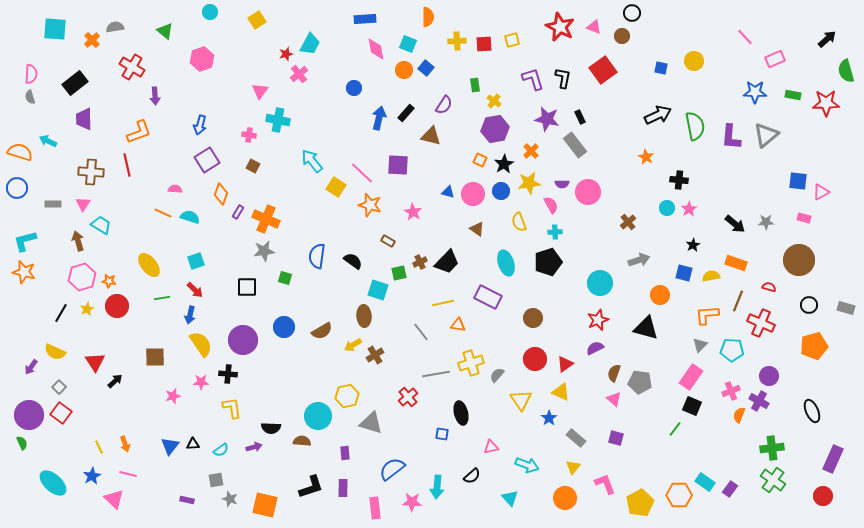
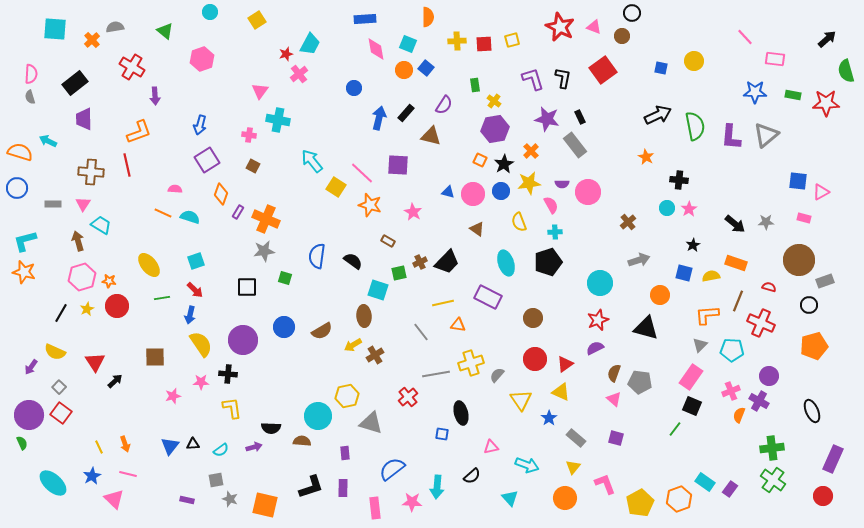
pink rectangle at (775, 59): rotated 30 degrees clockwise
gray rectangle at (846, 308): moved 21 px left, 27 px up; rotated 36 degrees counterclockwise
orange hexagon at (679, 495): moved 4 px down; rotated 20 degrees counterclockwise
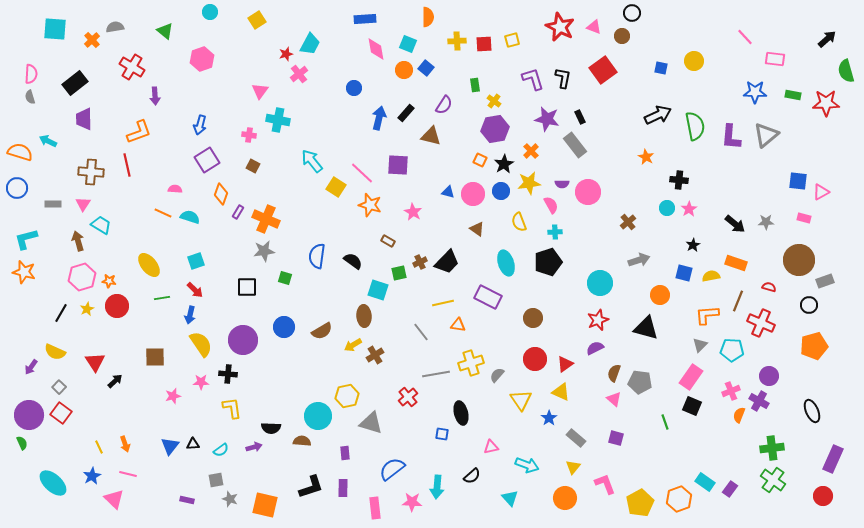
cyan L-shape at (25, 241): moved 1 px right, 2 px up
green line at (675, 429): moved 10 px left, 7 px up; rotated 56 degrees counterclockwise
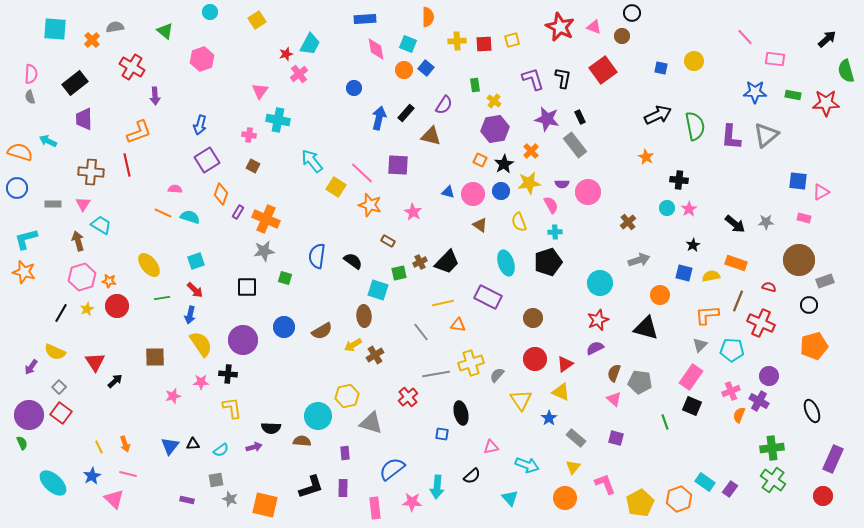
brown triangle at (477, 229): moved 3 px right, 4 px up
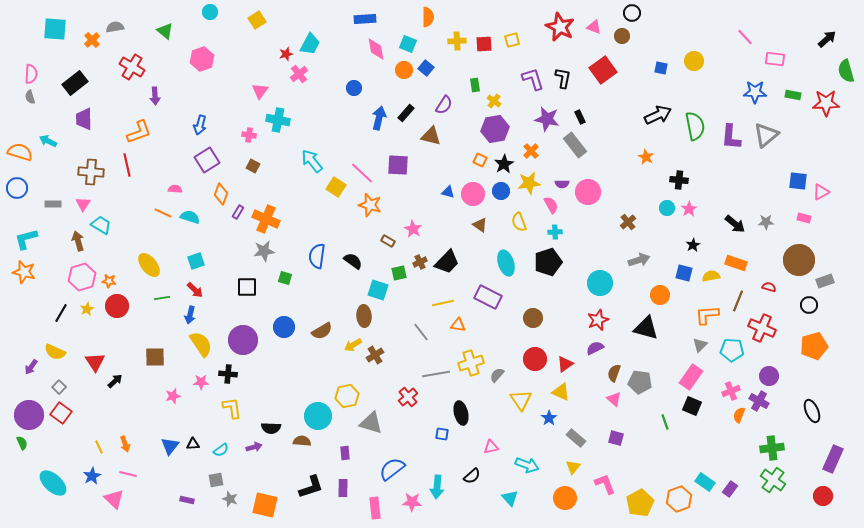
pink star at (413, 212): moved 17 px down
red cross at (761, 323): moved 1 px right, 5 px down
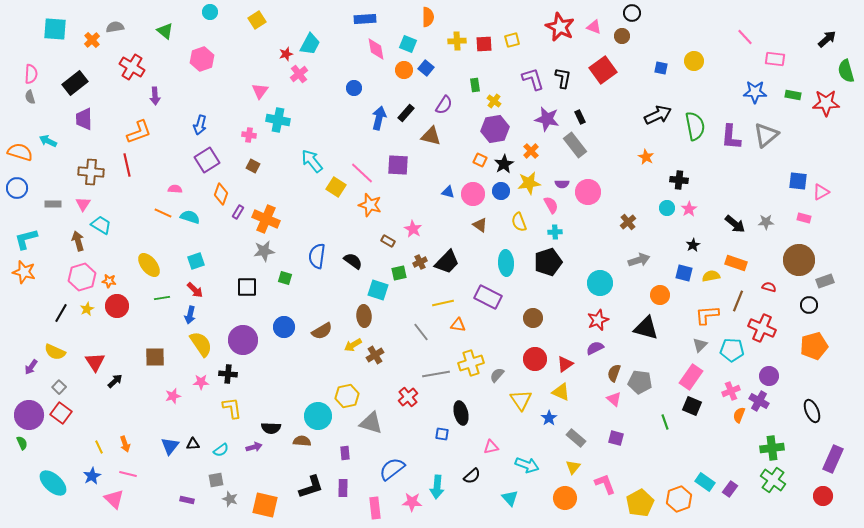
cyan ellipse at (506, 263): rotated 15 degrees clockwise
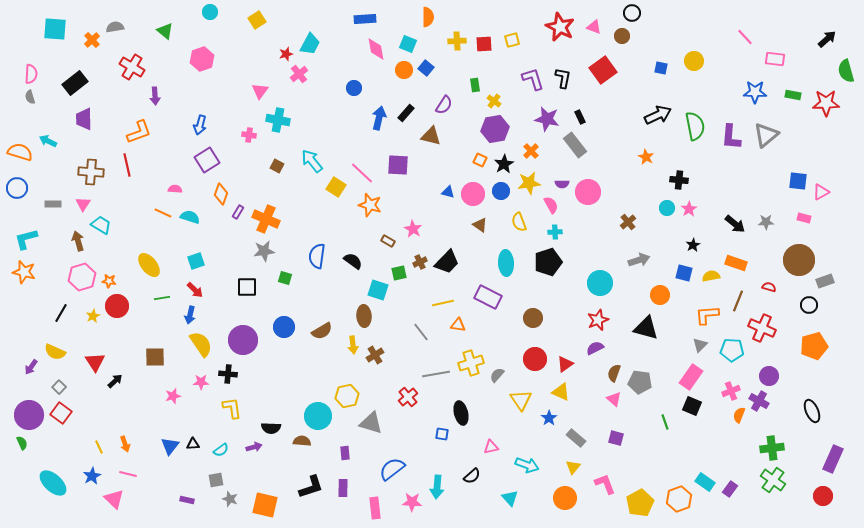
brown square at (253, 166): moved 24 px right
yellow star at (87, 309): moved 6 px right, 7 px down
yellow arrow at (353, 345): rotated 66 degrees counterclockwise
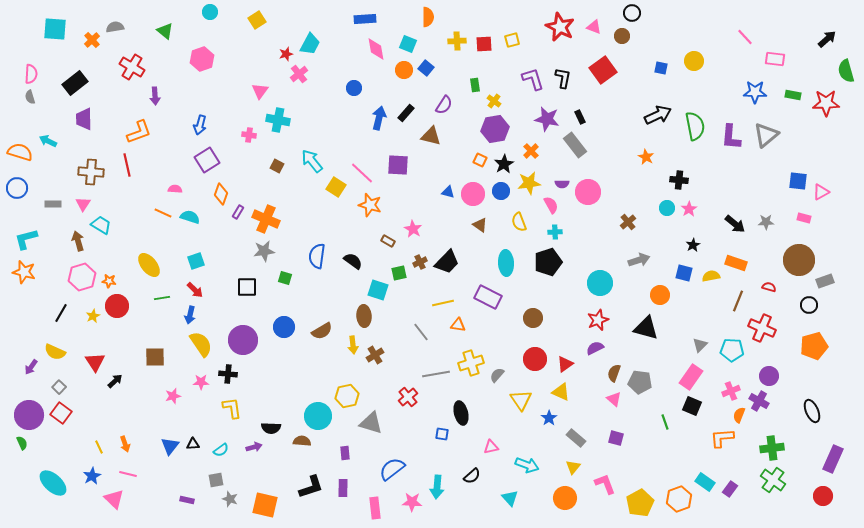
orange L-shape at (707, 315): moved 15 px right, 123 px down
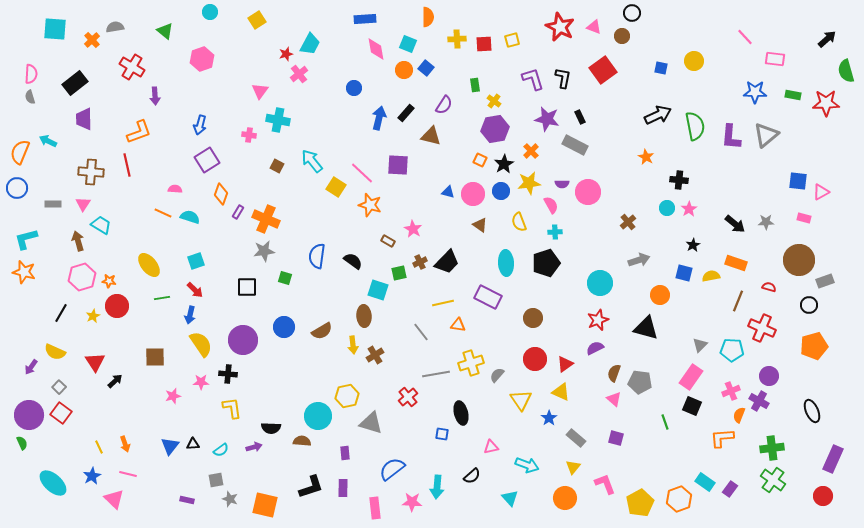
yellow cross at (457, 41): moved 2 px up
gray rectangle at (575, 145): rotated 25 degrees counterclockwise
orange semicircle at (20, 152): rotated 85 degrees counterclockwise
black pentagon at (548, 262): moved 2 px left, 1 px down
